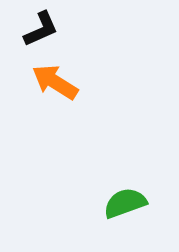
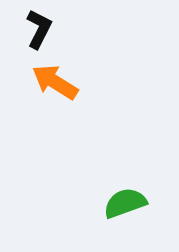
black L-shape: moved 2 px left; rotated 39 degrees counterclockwise
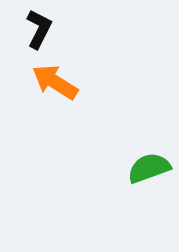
green semicircle: moved 24 px right, 35 px up
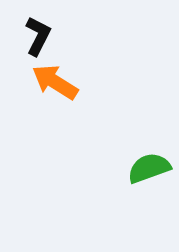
black L-shape: moved 1 px left, 7 px down
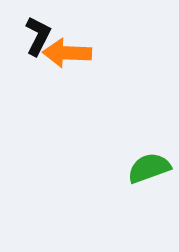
orange arrow: moved 12 px right, 29 px up; rotated 30 degrees counterclockwise
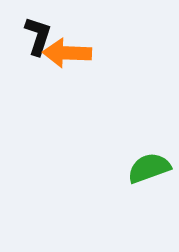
black L-shape: rotated 9 degrees counterclockwise
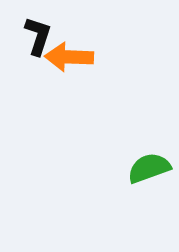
orange arrow: moved 2 px right, 4 px down
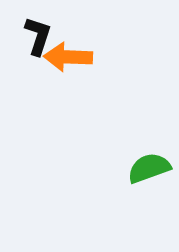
orange arrow: moved 1 px left
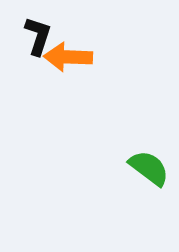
green semicircle: rotated 57 degrees clockwise
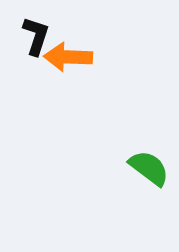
black L-shape: moved 2 px left
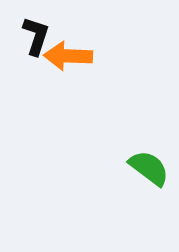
orange arrow: moved 1 px up
